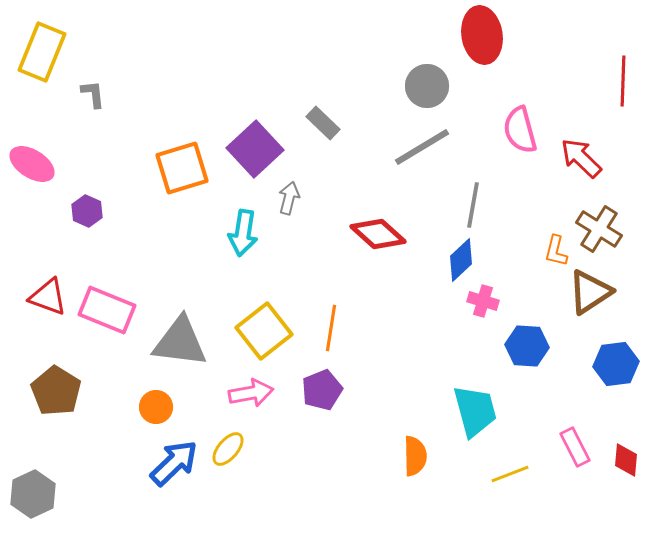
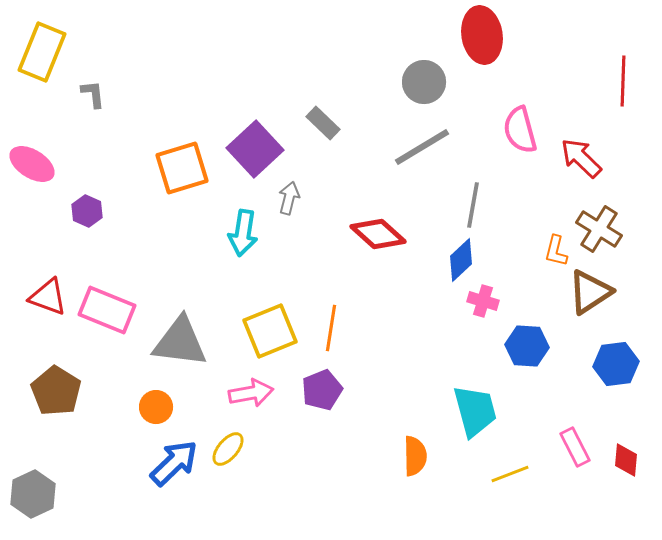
gray circle at (427, 86): moved 3 px left, 4 px up
yellow square at (264, 331): moved 6 px right; rotated 16 degrees clockwise
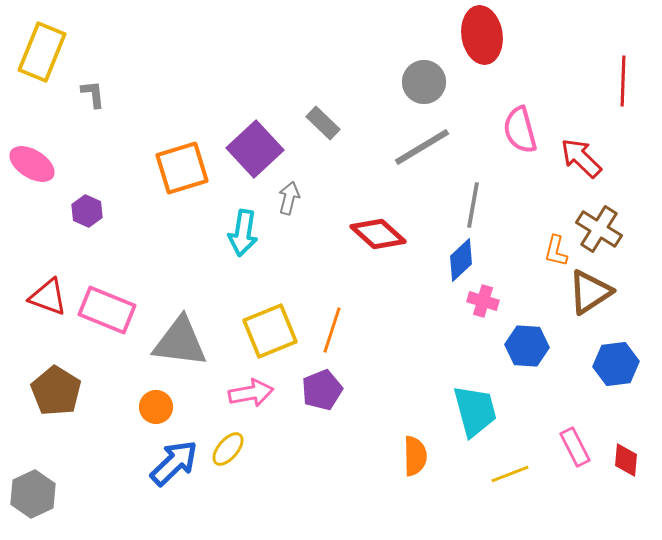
orange line at (331, 328): moved 1 px right, 2 px down; rotated 9 degrees clockwise
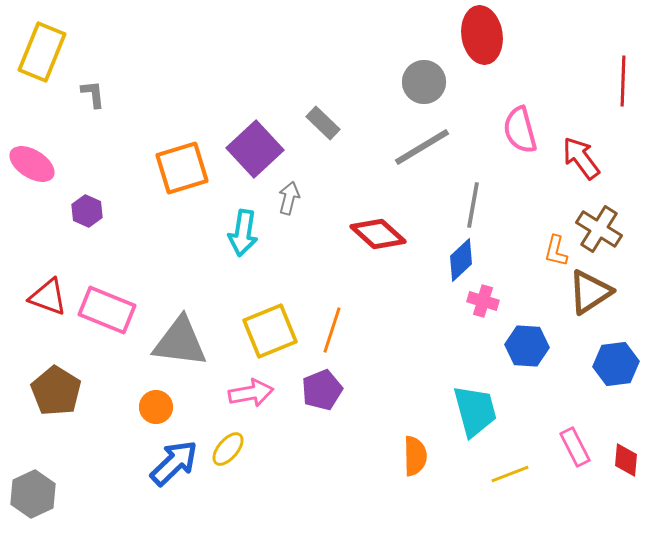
red arrow at (581, 158): rotated 9 degrees clockwise
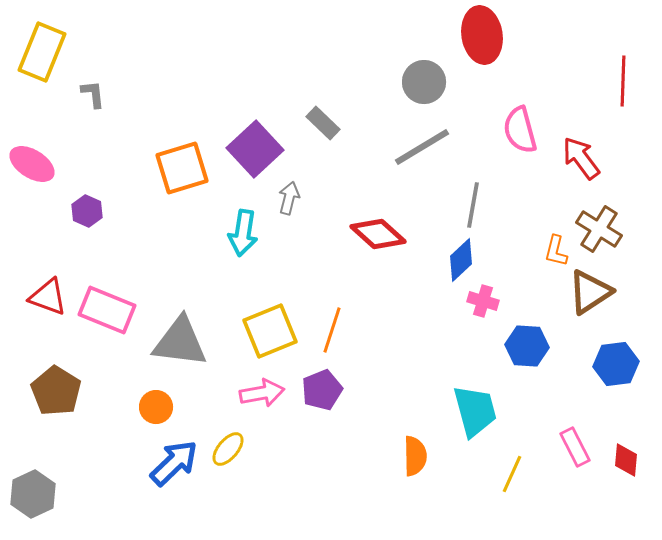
pink arrow at (251, 393): moved 11 px right
yellow line at (510, 474): moved 2 px right; rotated 45 degrees counterclockwise
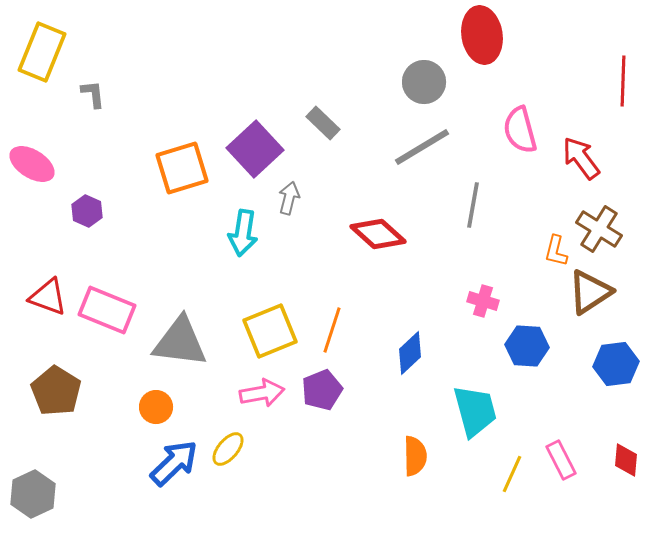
blue diamond at (461, 260): moved 51 px left, 93 px down
pink rectangle at (575, 447): moved 14 px left, 13 px down
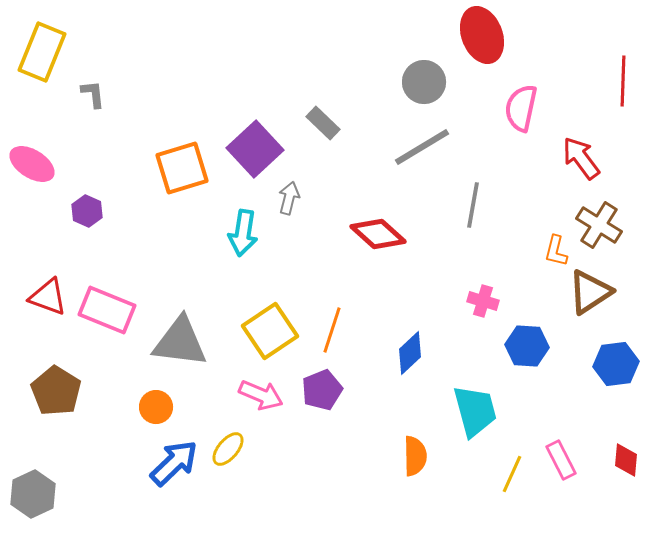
red ellipse at (482, 35): rotated 12 degrees counterclockwise
pink semicircle at (520, 130): moved 1 px right, 22 px up; rotated 27 degrees clockwise
brown cross at (599, 229): moved 4 px up
yellow square at (270, 331): rotated 12 degrees counterclockwise
pink arrow at (262, 393): moved 1 px left, 2 px down; rotated 33 degrees clockwise
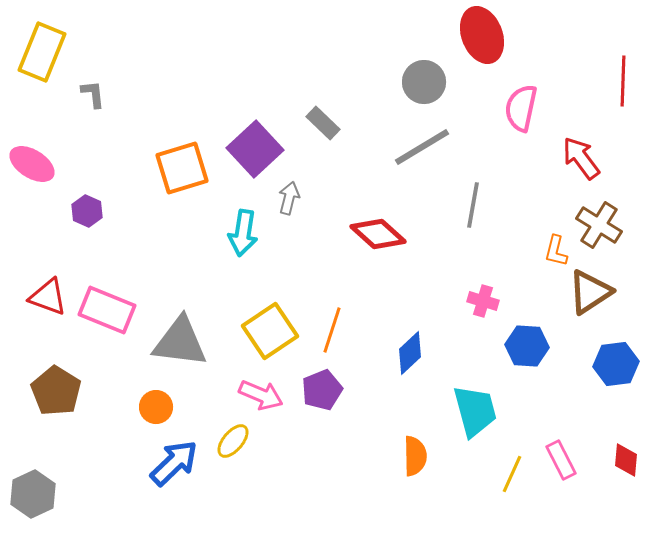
yellow ellipse at (228, 449): moved 5 px right, 8 px up
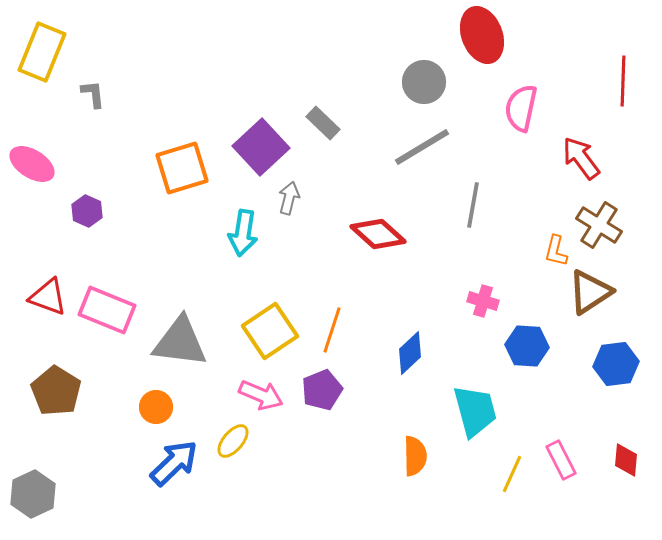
purple square at (255, 149): moved 6 px right, 2 px up
